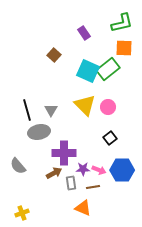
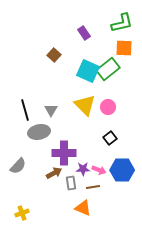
black line: moved 2 px left
gray semicircle: rotated 96 degrees counterclockwise
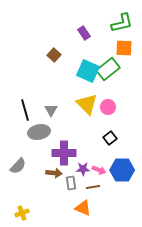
yellow triangle: moved 2 px right, 1 px up
brown arrow: rotated 35 degrees clockwise
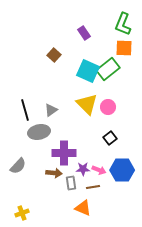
green L-shape: moved 1 px right, 1 px down; rotated 125 degrees clockwise
gray triangle: rotated 24 degrees clockwise
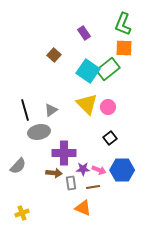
cyan square: rotated 10 degrees clockwise
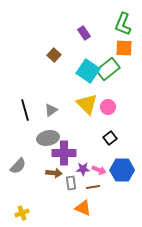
gray ellipse: moved 9 px right, 6 px down
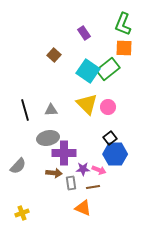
gray triangle: rotated 32 degrees clockwise
blue hexagon: moved 7 px left, 16 px up
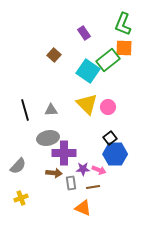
green rectangle: moved 9 px up
yellow cross: moved 1 px left, 15 px up
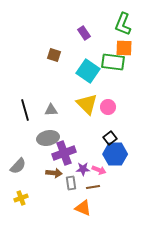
brown square: rotated 24 degrees counterclockwise
green rectangle: moved 5 px right, 2 px down; rotated 45 degrees clockwise
purple cross: rotated 20 degrees counterclockwise
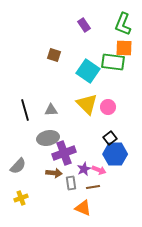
purple rectangle: moved 8 px up
purple star: moved 1 px right; rotated 24 degrees counterclockwise
